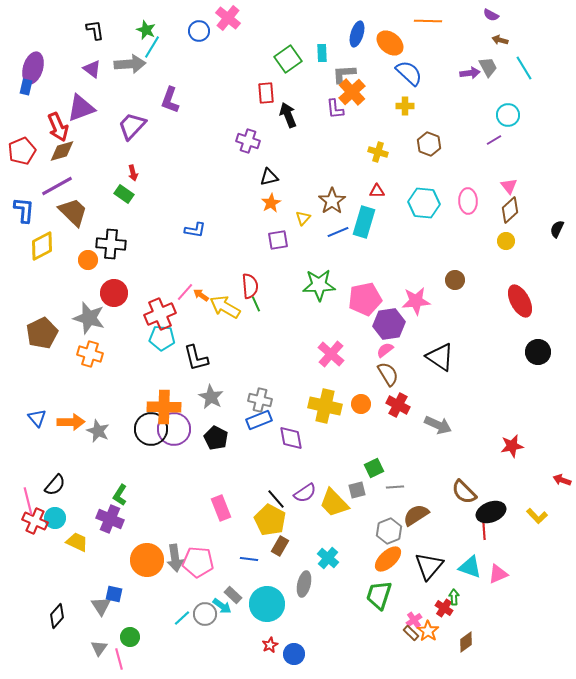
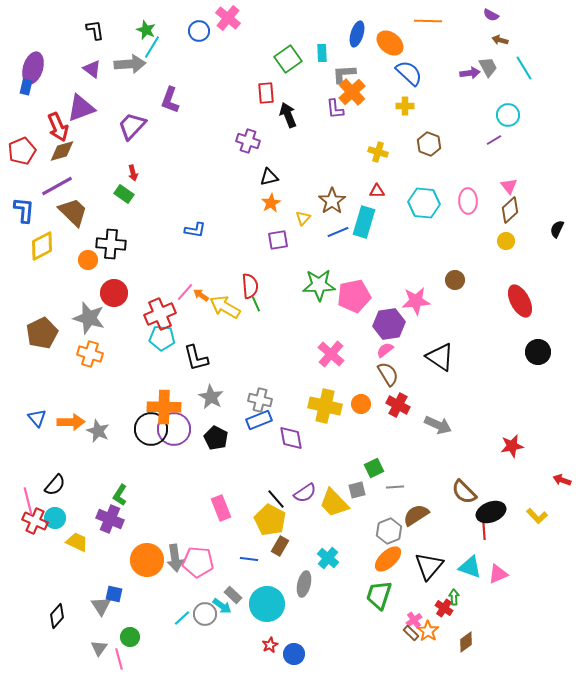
pink pentagon at (365, 299): moved 11 px left, 3 px up
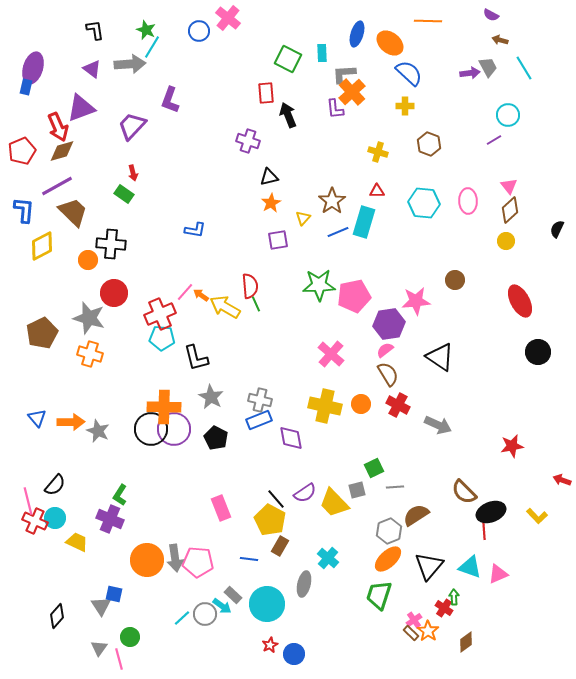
green square at (288, 59): rotated 28 degrees counterclockwise
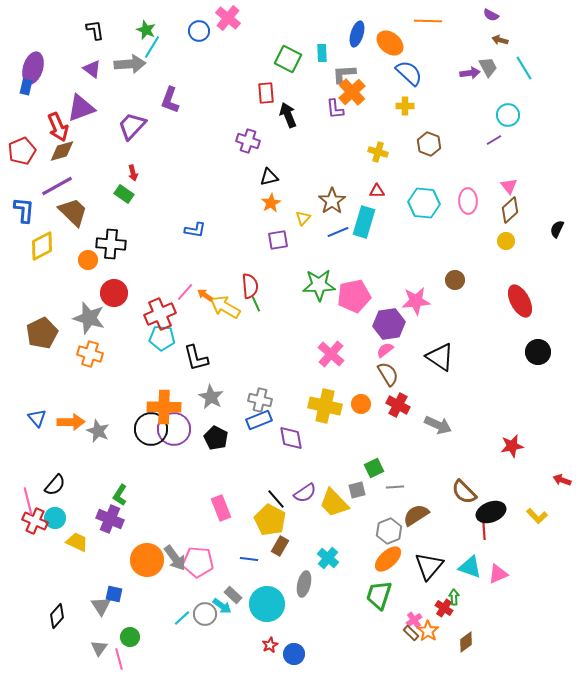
orange arrow at (201, 295): moved 4 px right
gray arrow at (175, 558): rotated 28 degrees counterclockwise
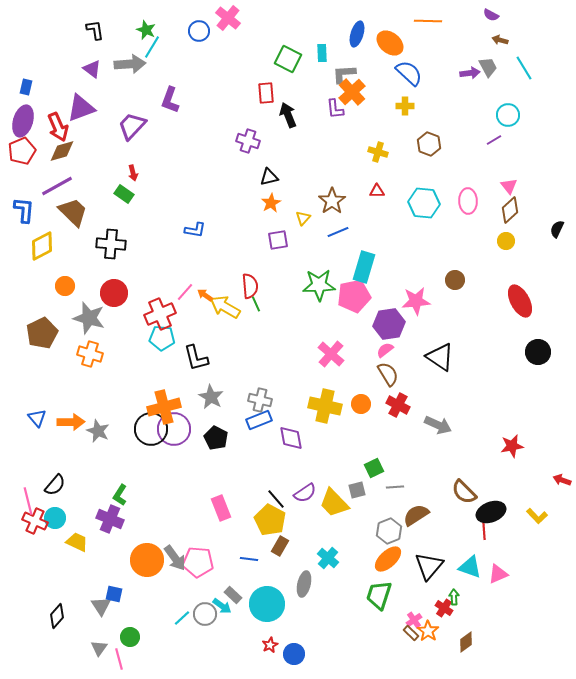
purple ellipse at (33, 68): moved 10 px left, 53 px down
cyan rectangle at (364, 222): moved 45 px down
orange circle at (88, 260): moved 23 px left, 26 px down
orange cross at (164, 407): rotated 16 degrees counterclockwise
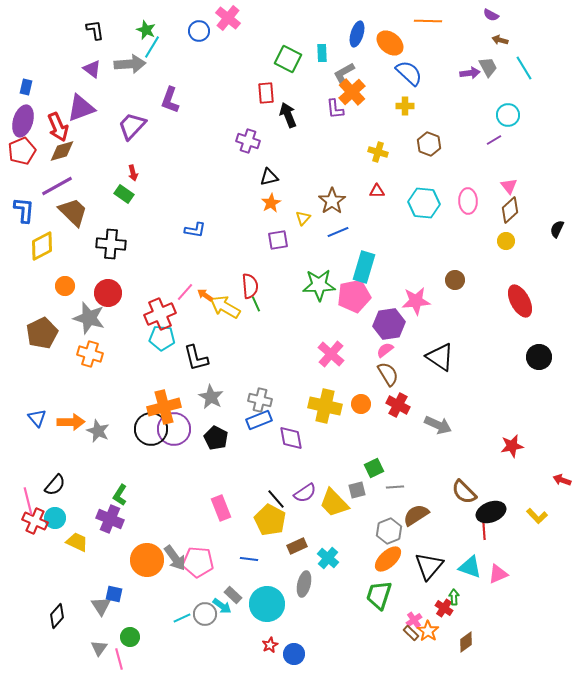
gray L-shape at (344, 74): rotated 25 degrees counterclockwise
red circle at (114, 293): moved 6 px left
black circle at (538, 352): moved 1 px right, 5 px down
brown rectangle at (280, 546): moved 17 px right; rotated 36 degrees clockwise
cyan line at (182, 618): rotated 18 degrees clockwise
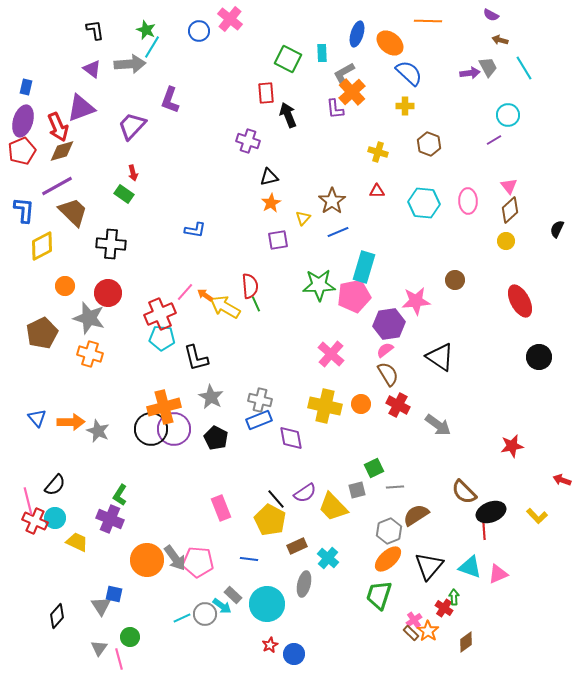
pink cross at (228, 18): moved 2 px right, 1 px down
gray arrow at (438, 425): rotated 12 degrees clockwise
yellow trapezoid at (334, 503): moved 1 px left, 4 px down
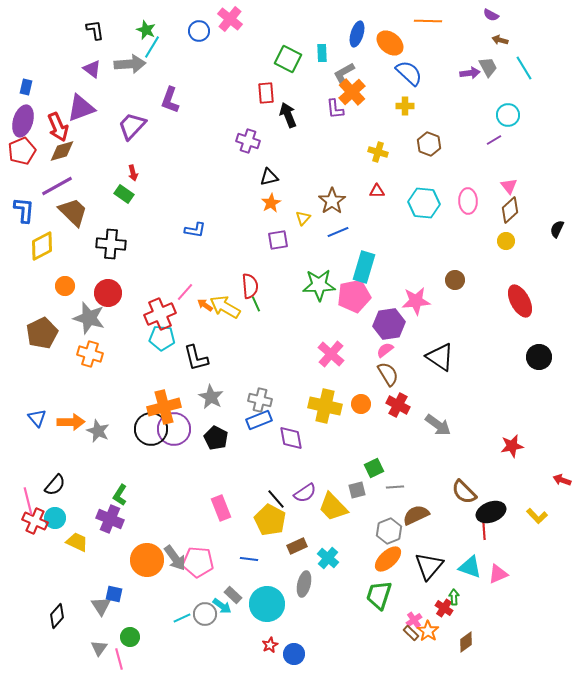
orange arrow at (205, 295): moved 10 px down
brown semicircle at (416, 515): rotated 8 degrees clockwise
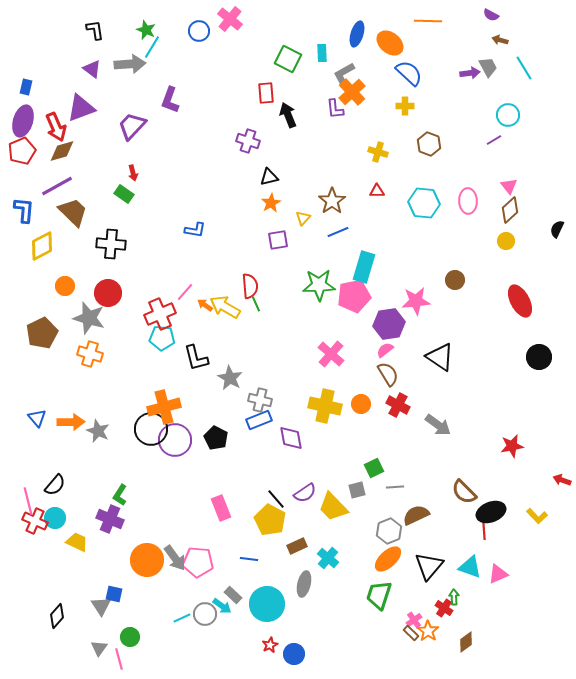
red arrow at (58, 127): moved 2 px left
gray star at (211, 397): moved 19 px right, 19 px up
purple circle at (174, 429): moved 1 px right, 11 px down
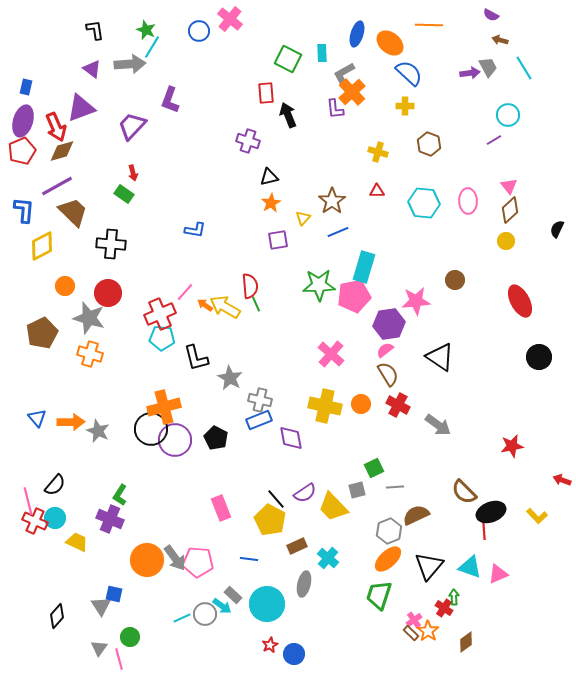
orange line at (428, 21): moved 1 px right, 4 px down
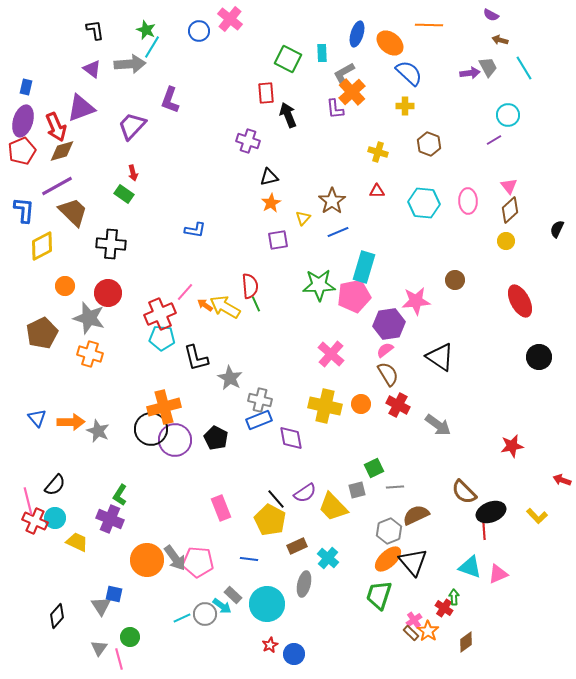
black triangle at (429, 566): moved 16 px left, 4 px up; rotated 20 degrees counterclockwise
